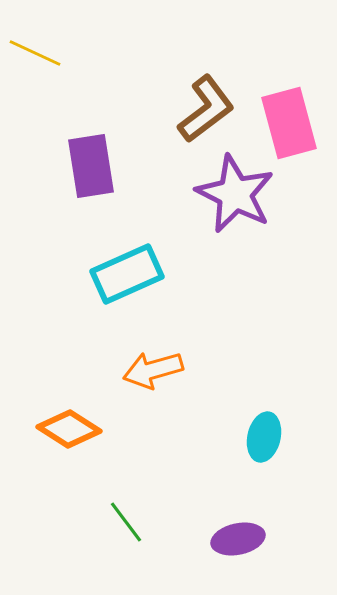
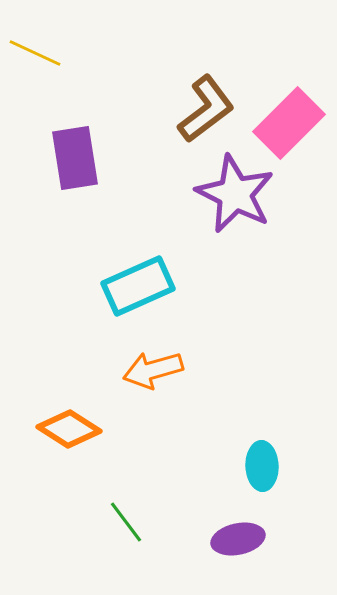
pink rectangle: rotated 60 degrees clockwise
purple rectangle: moved 16 px left, 8 px up
cyan rectangle: moved 11 px right, 12 px down
cyan ellipse: moved 2 px left, 29 px down; rotated 15 degrees counterclockwise
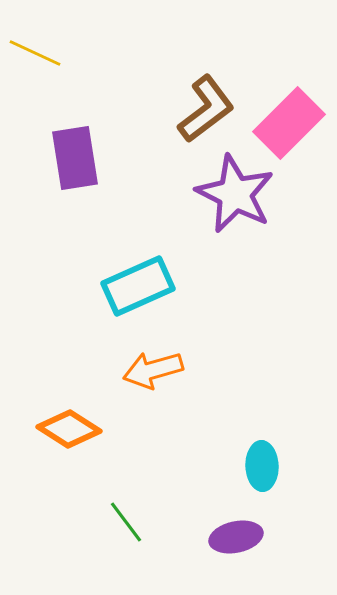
purple ellipse: moved 2 px left, 2 px up
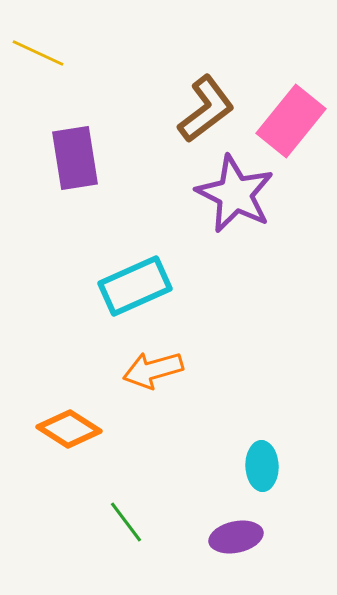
yellow line: moved 3 px right
pink rectangle: moved 2 px right, 2 px up; rotated 6 degrees counterclockwise
cyan rectangle: moved 3 px left
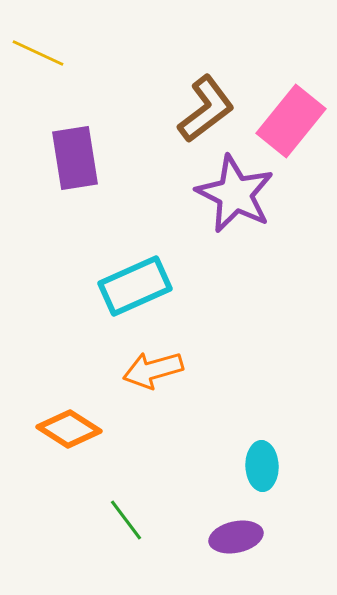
green line: moved 2 px up
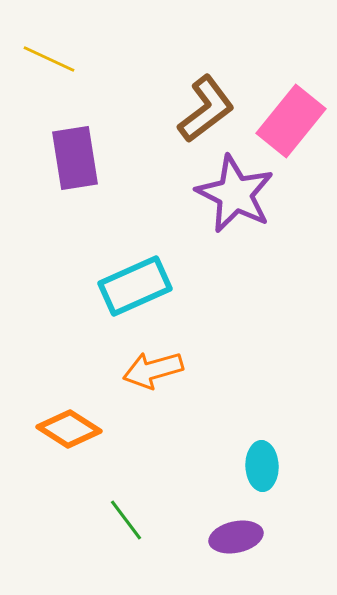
yellow line: moved 11 px right, 6 px down
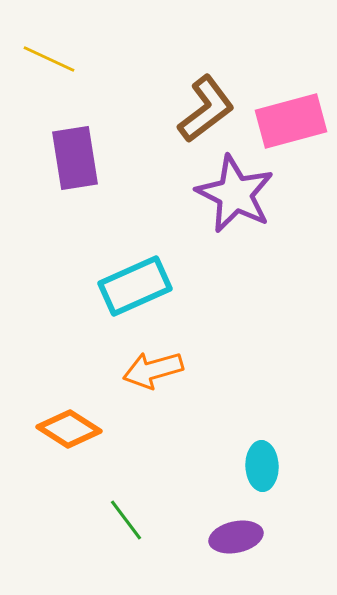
pink rectangle: rotated 36 degrees clockwise
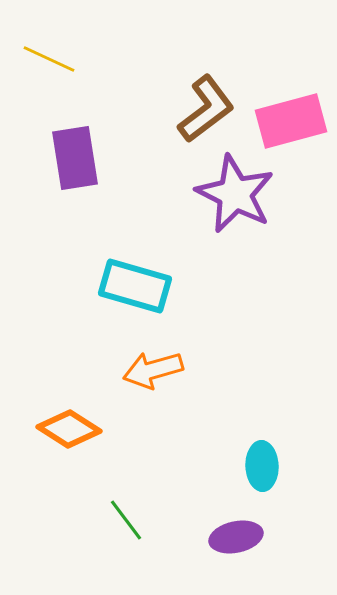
cyan rectangle: rotated 40 degrees clockwise
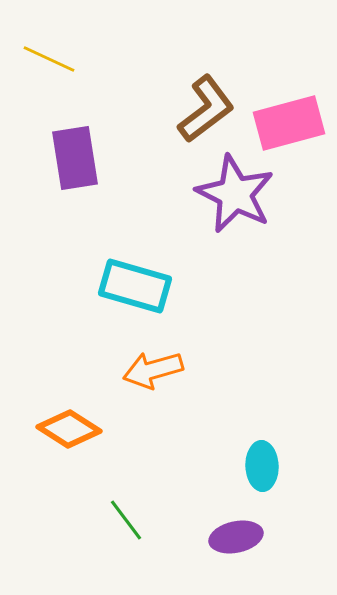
pink rectangle: moved 2 px left, 2 px down
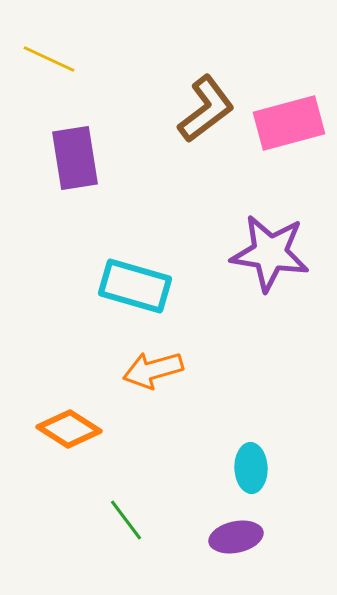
purple star: moved 35 px right, 59 px down; rotated 18 degrees counterclockwise
cyan ellipse: moved 11 px left, 2 px down
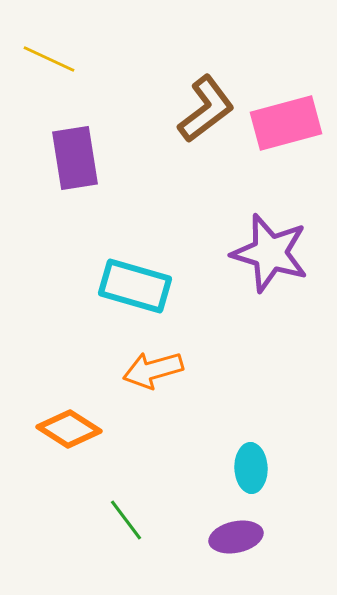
pink rectangle: moved 3 px left
purple star: rotated 8 degrees clockwise
